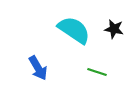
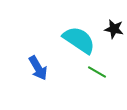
cyan semicircle: moved 5 px right, 10 px down
green line: rotated 12 degrees clockwise
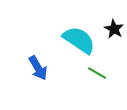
black star: rotated 18 degrees clockwise
green line: moved 1 px down
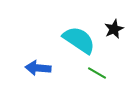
black star: rotated 18 degrees clockwise
blue arrow: rotated 125 degrees clockwise
